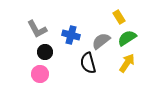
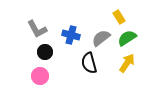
gray semicircle: moved 3 px up
black semicircle: moved 1 px right
pink circle: moved 2 px down
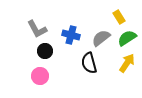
black circle: moved 1 px up
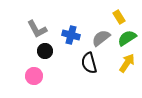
pink circle: moved 6 px left
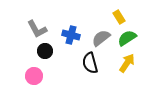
black semicircle: moved 1 px right
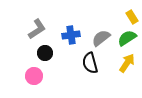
yellow rectangle: moved 13 px right
gray L-shape: rotated 95 degrees counterclockwise
blue cross: rotated 24 degrees counterclockwise
black circle: moved 2 px down
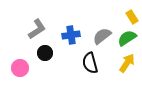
gray semicircle: moved 1 px right, 2 px up
pink circle: moved 14 px left, 8 px up
